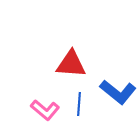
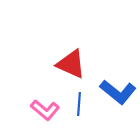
red triangle: rotated 20 degrees clockwise
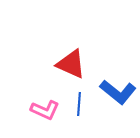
pink L-shape: rotated 16 degrees counterclockwise
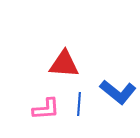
red triangle: moved 7 px left; rotated 20 degrees counterclockwise
pink L-shape: moved 1 px right, 1 px up; rotated 28 degrees counterclockwise
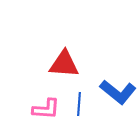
pink L-shape: rotated 8 degrees clockwise
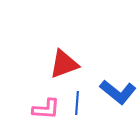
red triangle: rotated 24 degrees counterclockwise
blue line: moved 2 px left, 1 px up
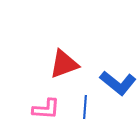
blue L-shape: moved 9 px up
blue line: moved 8 px right, 4 px down
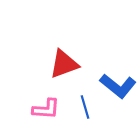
blue L-shape: moved 3 px down
blue line: rotated 20 degrees counterclockwise
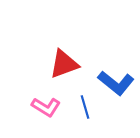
blue L-shape: moved 2 px left, 3 px up
pink L-shape: moved 2 px up; rotated 28 degrees clockwise
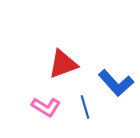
red triangle: moved 1 px left
blue L-shape: rotated 9 degrees clockwise
